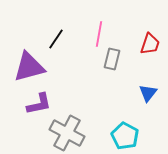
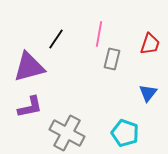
purple L-shape: moved 9 px left, 3 px down
cyan pentagon: moved 3 px up; rotated 8 degrees counterclockwise
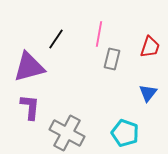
red trapezoid: moved 3 px down
purple L-shape: rotated 72 degrees counterclockwise
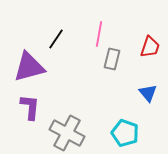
blue triangle: rotated 18 degrees counterclockwise
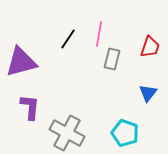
black line: moved 12 px right
purple triangle: moved 8 px left, 5 px up
blue triangle: rotated 18 degrees clockwise
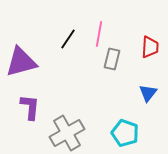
red trapezoid: rotated 15 degrees counterclockwise
gray cross: rotated 32 degrees clockwise
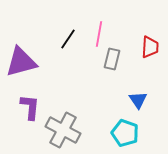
blue triangle: moved 10 px left, 7 px down; rotated 12 degrees counterclockwise
gray cross: moved 4 px left, 3 px up; rotated 32 degrees counterclockwise
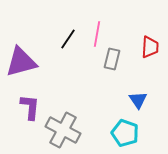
pink line: moved 2 px left
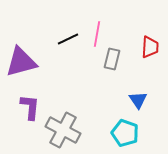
black line: rotated 30 degrees clockwise
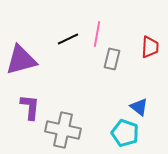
purple triangle: moved 2 px up
blue triangle: moved 1 px right, 7 px down; rotated 18 degrees counterclockwise
gray cross: rotated 16 degrees counterclockwise
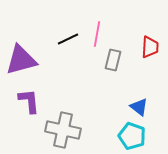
gray rectangle: moved 1 px right, 1 px down
purple L-shape: moved 1 px left, 6 px up; rotated 12 degrees counterclockwise
cyan pentagon: moved 7 px right, 3 px down
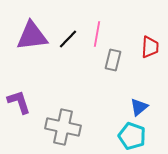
black line: rotated 20 degrees counterclockwise
purple triangle: moved 11 px right, 24 px up; rotated 8 degrees clockwise
purple L-shape: moved 10 px left, 1 px down; rotated 12 degrees counterclockwise
blue triangle: rotated 42 degrees clockwise
gray cross: moved 3 px up
